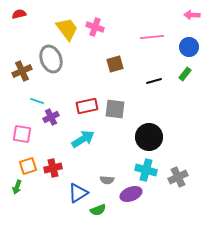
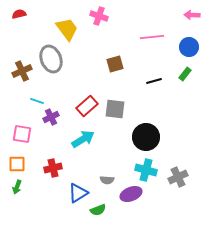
pink cross: moved 4 px right, 11 px up
red rectangle: rotated 30 degrees counterclockwise
black circle: moved 3 px left
orange square: moved 11 px left, 2 px up; rotated 18 degrees clockwise
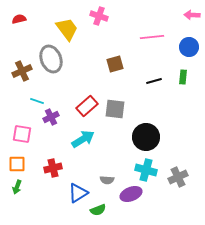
red semicircle: moved 5 px down
green rectangle: moved 2 px left, 3 px down; rotated 32 degrees counterclockwise
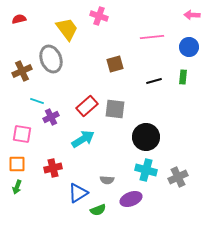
purple ellipse: moved 5 px down
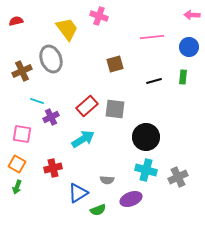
red semicircle: moved 3 px left, 2 px down
orange square: rotated 30 degrees clockwise
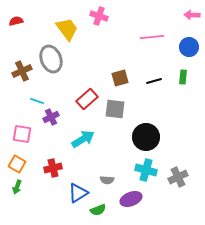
brown square: moved 5 px right, 14 px down
red rectangle: moved 7 px up
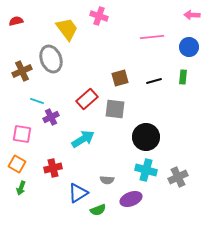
green arrow: moved 4 px right, 1 px down
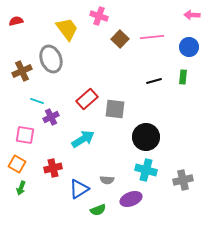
brown square: moved 39 px up; rotated 30 degrees counterclockwise
pink square: moved 3 px right, 1 px down
gray cross: moved 5 px right, 3 px down; rotated 12 degrees clockwise
blue triangle: moved 1 px right, 4 px up
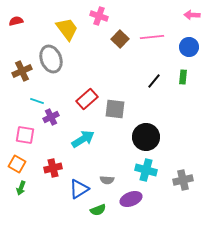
black line: rotated 35 degrees counterclockwise
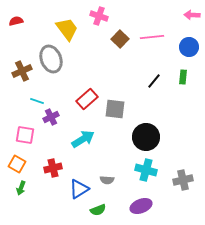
purple ellipse: moved 10 px right, 7 px down
